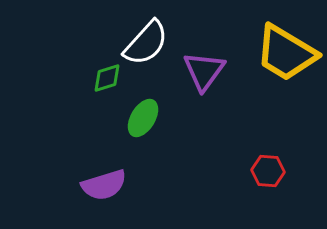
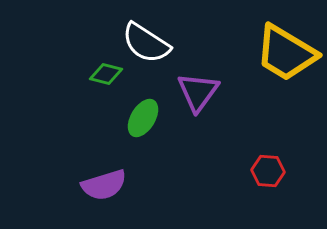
white semicircle: rotated 81 degrees clockwise
purple triangle: moved 6 px left, 21 px down
green diamond: moved 1 px left, 4 px up; rotated 32 degrees clockwise
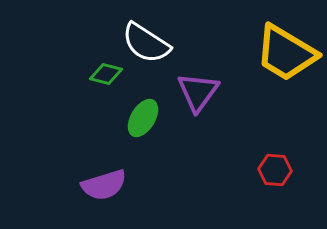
red hexagon: moved 7 px right, 1 px up
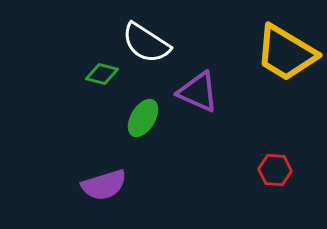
green diamond: moved 4 px left
purple triangle: rotated 42 degrees counterclockwise
